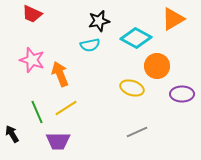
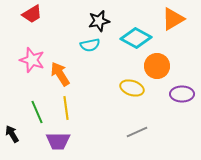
red trapezoid: rotated 55 degrees counterclockwise
orange arrow: rotated 10 degrees counterclockwise
yellow line: rotated 65 degrees counterclockwise
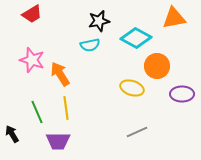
orange triangle: moved 1 px right, 1 px up; rotated 20 degrees clockwise
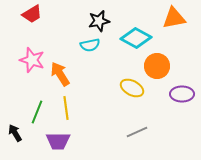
yellow ellipse: rotated 10 degrees clockwise
green line: rotated 45 degrees clockwise
black arrow: moved 3 px right, 1 px up
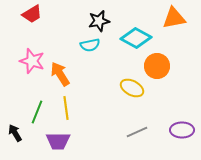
pink star: moved 1 px down
purple ellipse: moved 36 px down
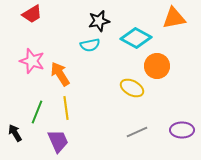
purple trapezoid: rotated 115 degrees counterclockwise
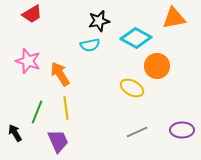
pink star: moved 4 px left
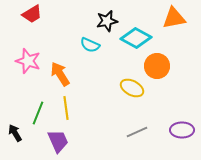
black star: moved 8 px right
cyan semicircle: rotated 36 degrees clockwise
green line: moved 1 px right, 1 px down
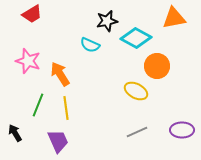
yellow ellipse: moved 4 px right, 3 px down
green line: moved 8 px up
